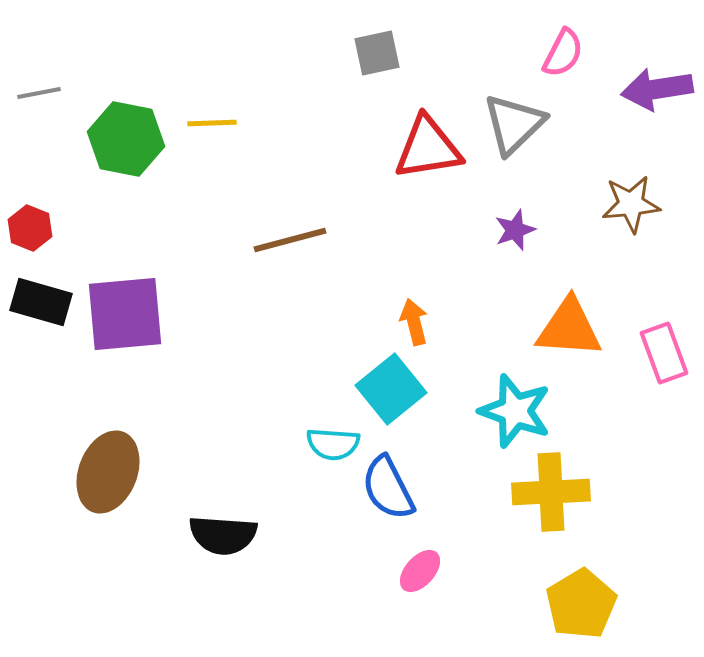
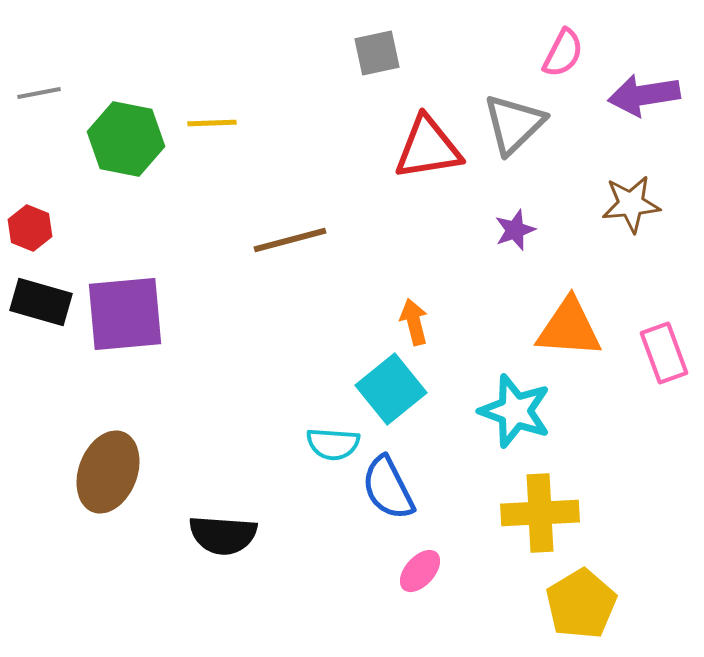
purple arrow: moved 13 px left, 6 px down
yellow cross: moved 11 px left, 21 px down
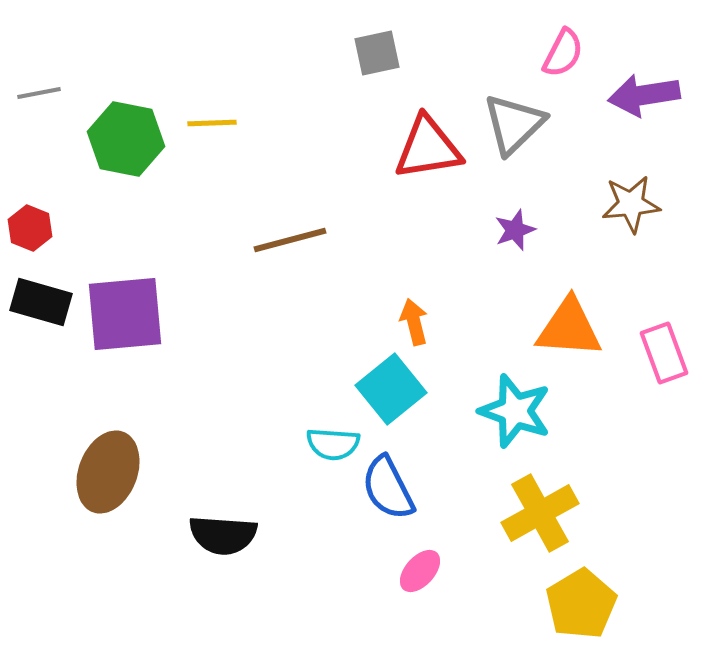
yellow cross: rotated 26 degrees counterclockwise
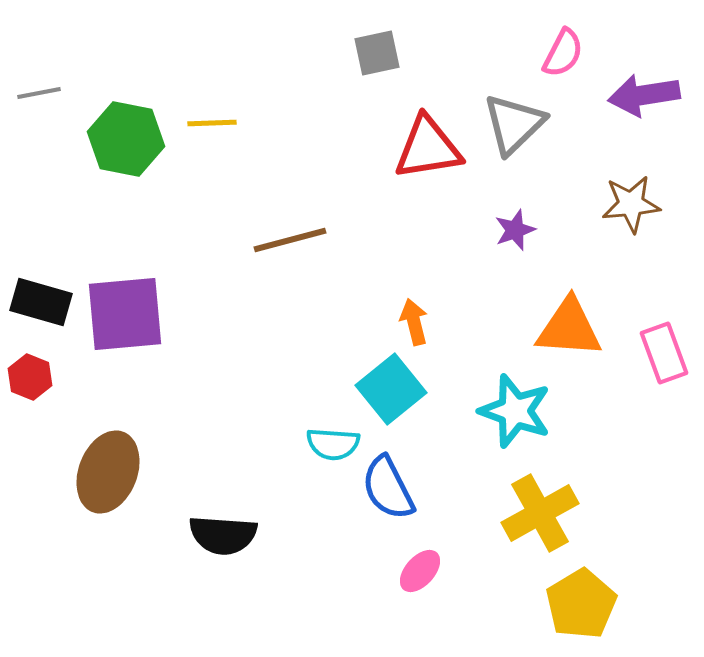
red hexagon: moved 149 px down
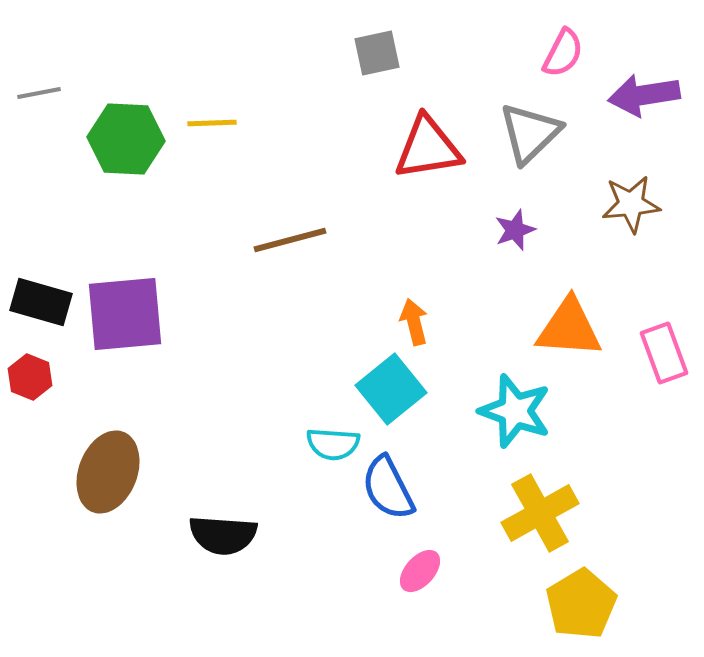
gray triangle: moved 16 px right, 9 px down
green hexagon: rotated 8 degrees counterclockwise
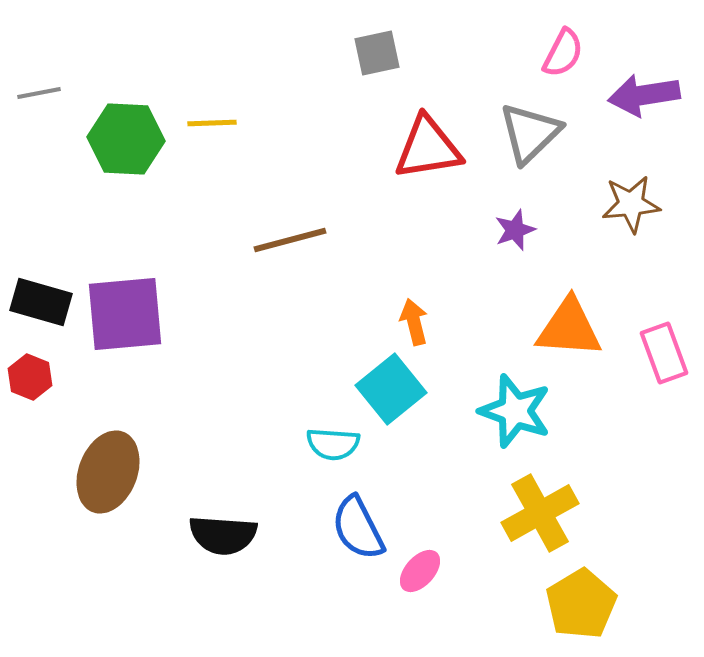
blue semicircle: moved 30 px left, 40 px down
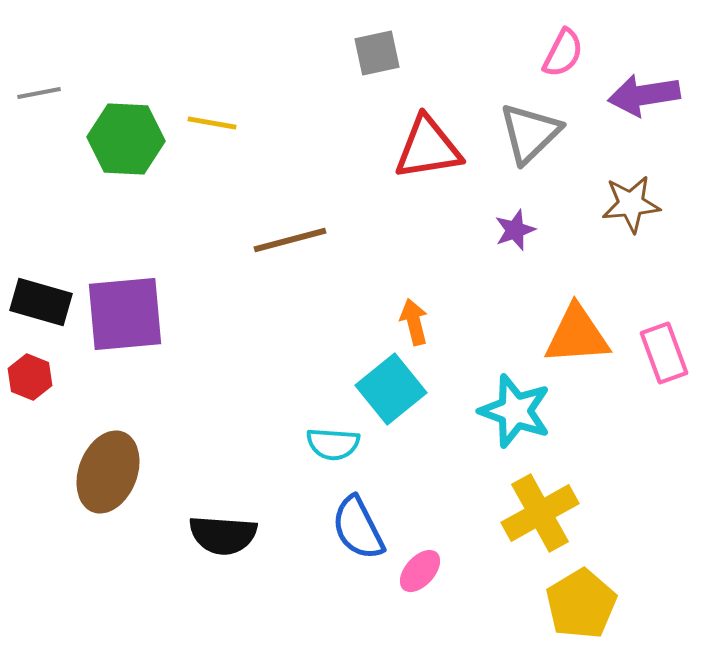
yellow line: rotated 12 degrees clockwise
orange triangle: moved 8 px right, 7 px down; rotated 8 degrees counterclockwise
